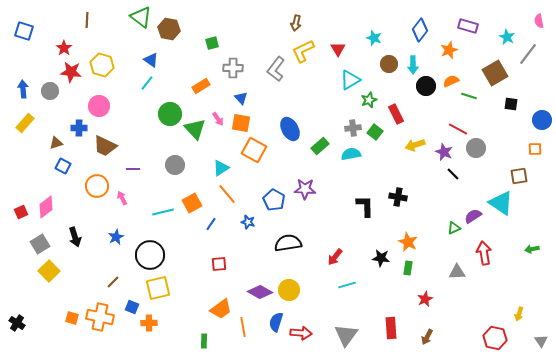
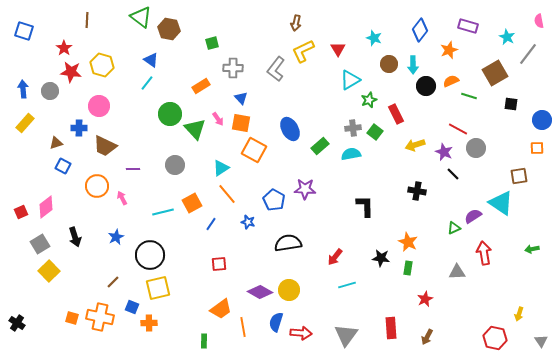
orange square at (535, 149): moved 2 px right, 1 px up
black cross at (398, 197): moved 19 px right, 6 px up
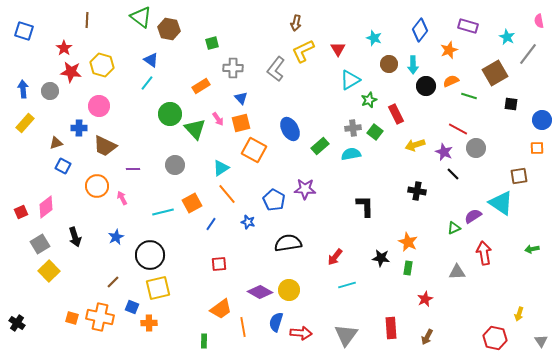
orange square at (241, 123): rotated 24 degrees counterclockwise
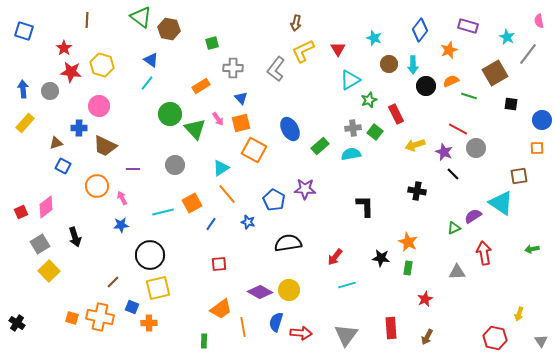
blue star at (116, 237): moved 5 px right, 12 px up; rotated 21 degrees clockwise
